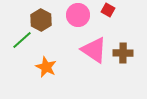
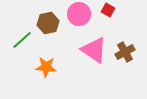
pink circle: moved 1 px right, 1 px up
brown hexagon: moved 7 px right, 3 px down; rotated 20 degrees clockwise
brown cross: moved 2 px right, 1 px up; rotated 30 degrees counterclockwise
orange star: rotated 20 degrees counterclockwise
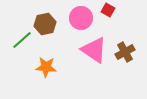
pink circle: moved 2 px right, 4 px down
brown hexagon: moved 3 px left, 1 px down
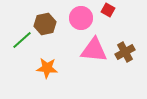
pink triangle: rotated 28 degrees counterclockwise
orange star: moved 1 px right, 1 px down
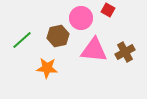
brown hexagon: moved 13 px right, 12 px down
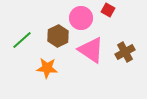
brown hexagon: rotated 15 degrees counterclockwise
pink triangle: moved 3 px left; rotated 28 degrees clockwise
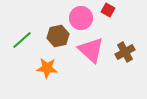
brown hexagon: rotated 15 degrees clockwise
pink triangle: rotated 8 degrees clockwise
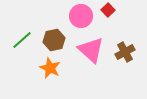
red square: rotated 16 degrees clockwise
pink circle: moved 2 px up
brown hexagon: moved 4 px left, 4 px down
orange star: moved 3 px right; rotated 20 degrees clockwise
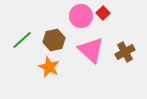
red square: moved 5 px left, 3 px down
orange star: moved 1 px left, 1 px up
